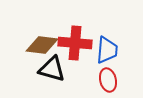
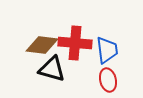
blue trapezoid: rotated 12 degrees counterclockwise
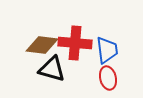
red ellipse: moved 2 px up
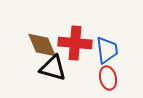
brown diamond: rotated 60 degrees clockwise
black triangle: moved 1 px right, 1 px up
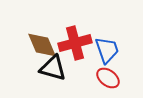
red cross: rotated 20 degrees counterclockwise
blue trapezoid: rotated 12 degrees counterclockwise
red ellipse: rotated 40 degrees counterclockwise
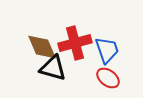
brown diamond: moved 2 px down
